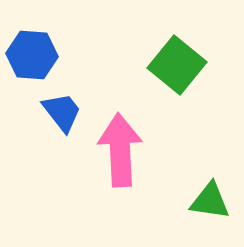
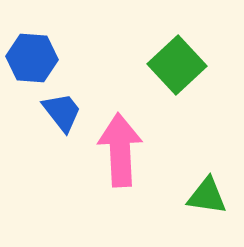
blue hexagon: moved 3 px down
green square: rotated 8 degrees clockwise
green triangle: moved 3 px left, 5 px up
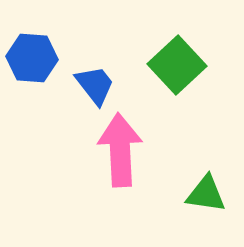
blue trapezoid: moved 33 px right, 27 px up
green triangle: moved 1 px left, 2 px up
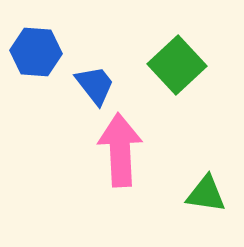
blue hexagon: moved 4 px right, 6 px up
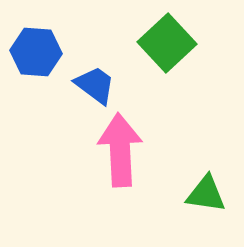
green square: moved 10 px left, 22 px up
blue trapezoid: rotated 15 degrees counterclockwise
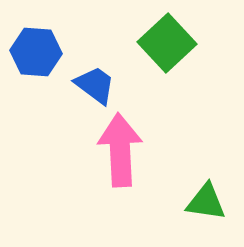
green triangle: moved 8 px down
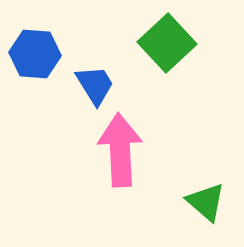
blue hexagon: moved 1 px left, 2 px down
blue trapezoid: rotated 21 degrees clockwise
green triangle: rotated 33 degrees clockwise
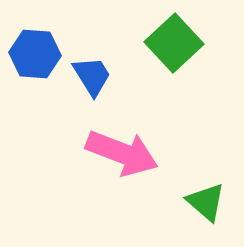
green square: moved 7 px right
blue trapezoid: moved 3 px left, 9 px up
pink arrow: moved 2 px right, 3 px down; rotated 114 degrees clockwise
